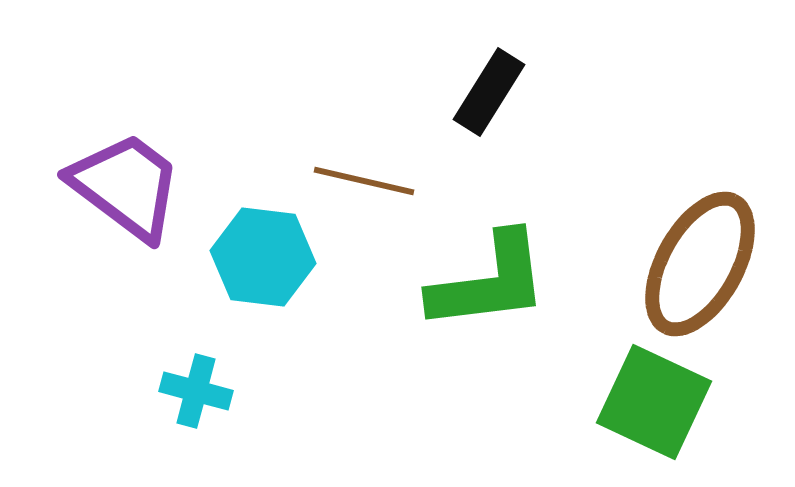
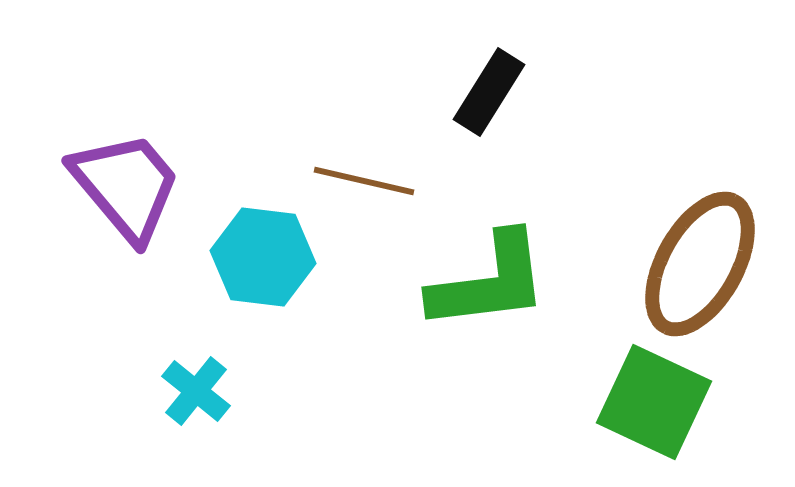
purple trapezoid: rotated 13 degrees clockwise
cyan cross: rotated 24 degrees clockwise
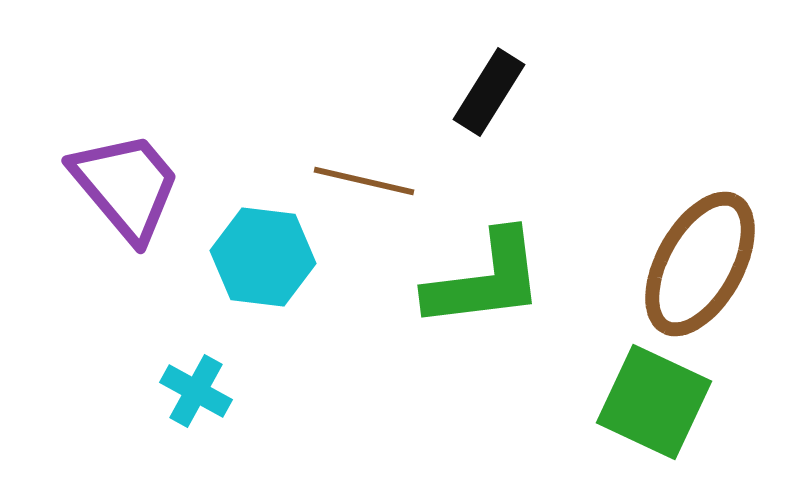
green L-shape: moved 4 px left, 2 px up
cyan cross: rotated 10 degrees counterclockwise
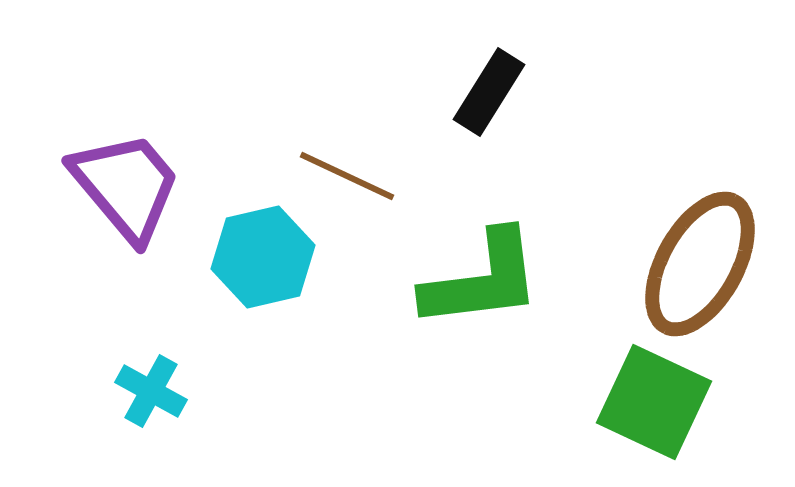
brown line: moved 17 px left, 5 px up; rotated 12 degrees clockwise
cyan hexagon: rotated 20 degrees counterclockwise
green L-shape: moved 3 px left
cyan cross: moved 45 px left
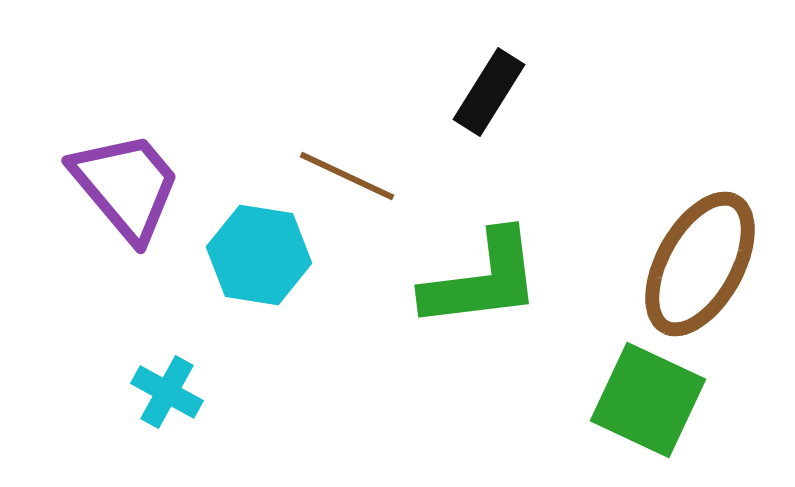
cyan hexagon: moved 4 px left, 2 px up; rotated 22 degrees clockwise
cyan cross: moved 16 px right, 1 px down
green square: moved 6 px left, 2 px up
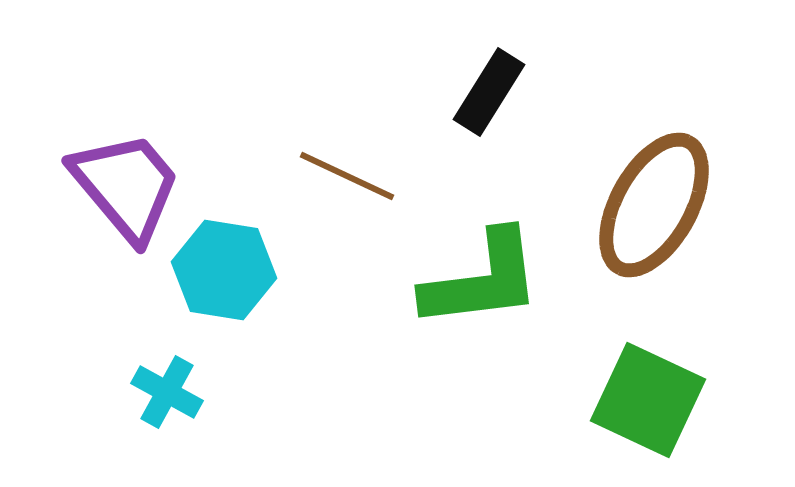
cyan hexagon: moved 35 px left, 15 px down
brown ellipse: moved 46 px left, 59 px up
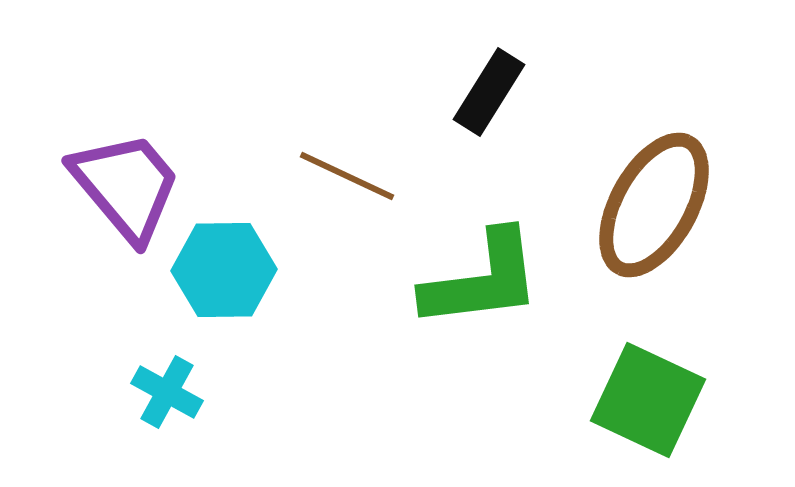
cyan hexagon: rotated 10 degrees counterclockwise
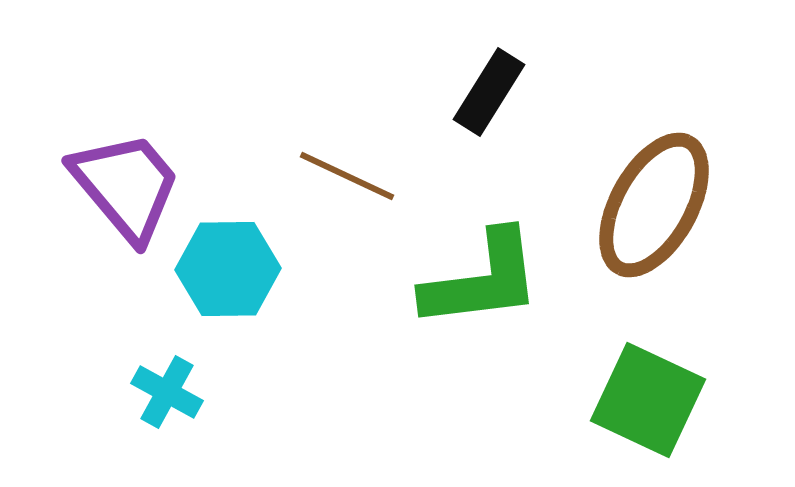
cyan hexagon: moved 4 px right, 1 px up
